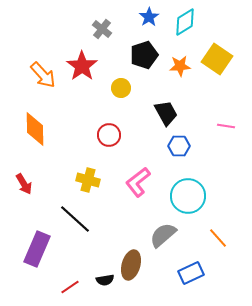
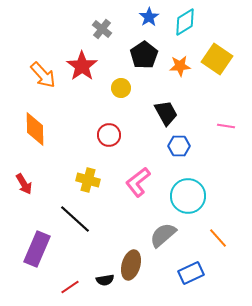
black pentagon: rotated 16 degrees counterclockwise
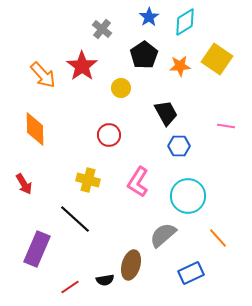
pink L-shape: rotated 20 degrees counterclockwise
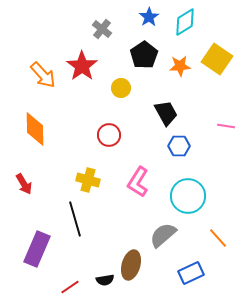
black line: rotated 32 degrees clockwise
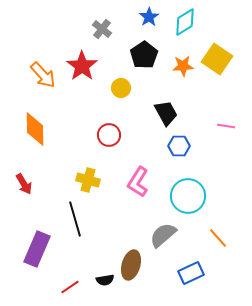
orange star: moved 3 px right
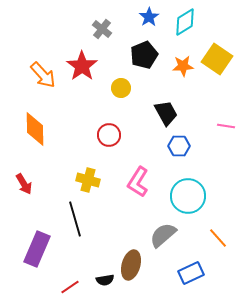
black pentagon: rotated 12 degrees clockwise
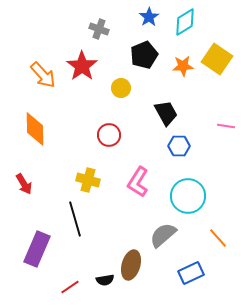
gray cross: moved 3 px left; rotated 18 degrees counterclockwise
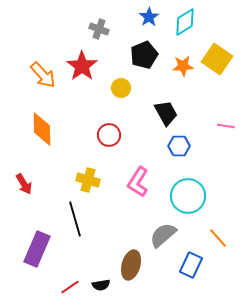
orange diamond: moved 7 px right
blue rectangle: moved 8 px up; rotated 40 degrees counterclockwise
black semicircle: moved 4 px left, 5 px down
